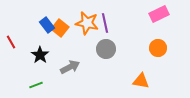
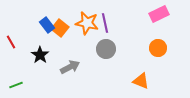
orange triangle: rotated 12 degrees clockwise
green line: moved 20 px left
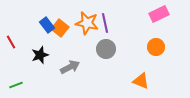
orange circle: moved 2 px left, 1 px up
black star: rotated 18 degrees clockwise
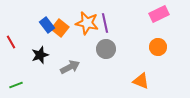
orange circle: moved 2 px right
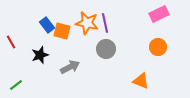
orange square: moved 2 px right, 3 px down; rotated 24 degrees counterclockwise
green line: rotated 16 degrees counterclockwise
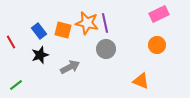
blue rectangle: moved 8 px left, 6 px down
orange square: moved 1 px right, 1 px up
orange circle: moved 1 px left, 2 px up
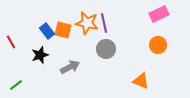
purple line: moved 1 px left
blue rectangle: moved 8 px right
orange circle: moved 1 px right
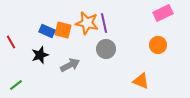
pink rectangle: moved 4 px right, 1 px up
blue rectangle: rotated 28 degrees counterclockwise
gray arrow: moved 2 px up
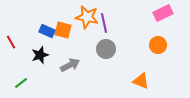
orange star: moved 6 px up
green line: moved 5 px right, 2 px up
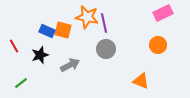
red line: moved 3 px right, 4 px down
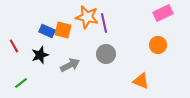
gray circle: moved 5 px down
